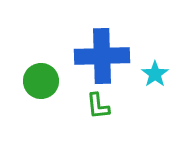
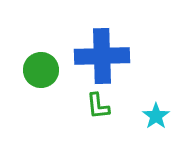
cyan star: moved 1 px right, 42 px down
green circle: moved 11 px up
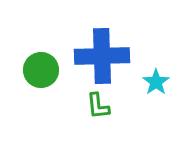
cyan star: moved 34 px up
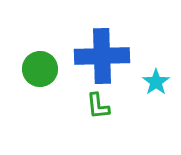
green circle: moved 1 px left, 1 px up
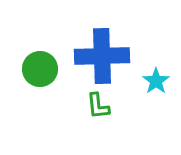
cyan star: moved 1 px up
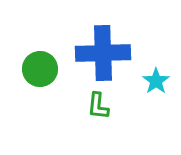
blue cross: moved 1 px right, 3 px up
green L-shape: rotated 12 degrees clockwise
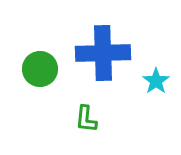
green L-shape: moved 12 px left, 13 px down
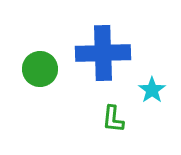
cyan star: moved 4 px left, 9 px down
green L-shape: moved 27 px right
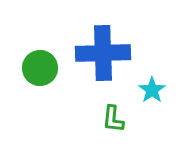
green circle: moved 1 px up
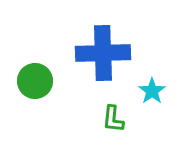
green circle: moved 5 px left, 13 px down
cyan star: moved 1 px down
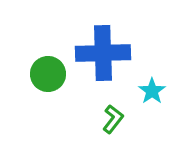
green circle: moved 13 px right, 7 px up
green L-shape: rotated 148 degrees counterclockwise
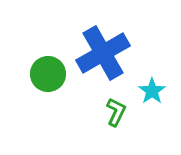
blue cross: rotated 28 degrees counterclockwise
green L-shape: moved 3 px right, 7 px up; rotated 12 degrees counterclockwise
